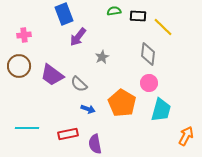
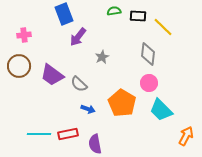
cyan trapezoid: rotated 120 degrees clockwise
cyan line: moved 12 px right, 6 px down
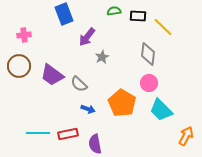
purple arrow: moved 9 px right
cyan line: moved 1 px left, 1 px up
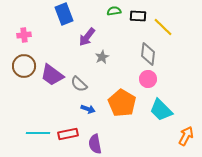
brown circle: moved 5 px right
pink circle: moved 1 px left, 4 px up
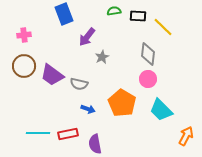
gray semicircle: rotated 30 degrees counterclockwise
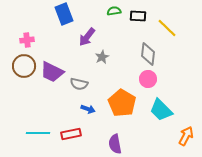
yellow line: moved 4 px right, 1 px down
pink cross: moved 3 px right, 5 px down
purple trapezoid: moved 3 px up; rotated 10 degrees counterclockwise
red rectangle: moved 3 px right
purple semicircle: moved 20 px right
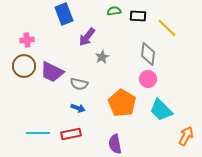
blue arrow: moved 10 px left, 1 px up
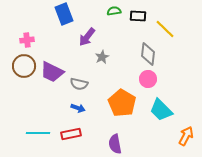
yellow line: moved 2 px left, 1 px down
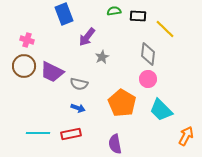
pink cross: rotated 24 degrees clockwise
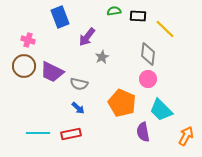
blue rectangle: moved 4 px left, 3 px down
pink cross: moved 1 px right
orange pentagon: rotated 8 degrees counterclockwise
blue arrow: rotated 24 degrees clockwise
purple semicircle: moved 28 px right, 12 px up
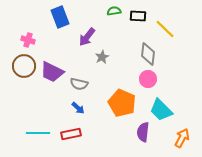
purple semicircle: rotated 18 degrees clockwise
orange arrow: moved 4 px left, 2 px down
